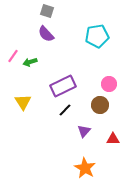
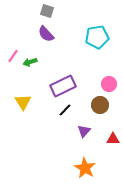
cyan pentagon: moved 1 px down
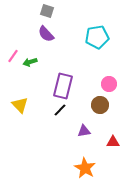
purple rectangle: rotated 50 degrees counterclockwise
yellow triangle: moved 3 px left, 3 px down; rotated 12 degrees counterclockwise
black line: moved 5 px left
purple triangle: rotated 40 degrees clockwise
red triangle: moved 3 px down
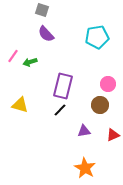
gray square: moved 5 px left, 1 px up
pink circle: moved 1 px left
yellow triangle: rotated 30 degrees counterclockwise
red triangle: moved 7 px up; rotated 24 degrees counterclockwise
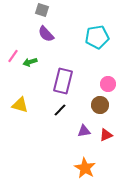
purple rectangle: moved 5 px up
red triangle: moved 7 px left
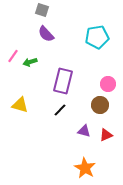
purple triangle: rotated 24 degrees clockwise
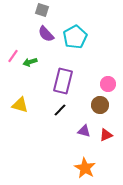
cyan pentagon: moved 22 px left; rotated 20 degrees counterclockwise
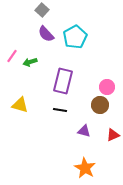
gray square: rotated 24 degrees clockwise
pink line: moved 1 px left
pink circle: moved 1 px left, 3 px down
black line: rotated 56 degrees clockwise
red triangle: moved 7 px right
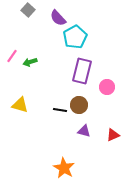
gray square: moved 14 px left
purple semicircle: moved 12 px right, 16 px up
purple rectangle: moved 19 px right, 10 px up
brown circle: moved 21 px left
orange star: moved 21 px left
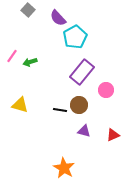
purple rectangle: moved 1 px down; rotated 25 degrees clockwise
pink circle: moved 1 px left, 3 px down
